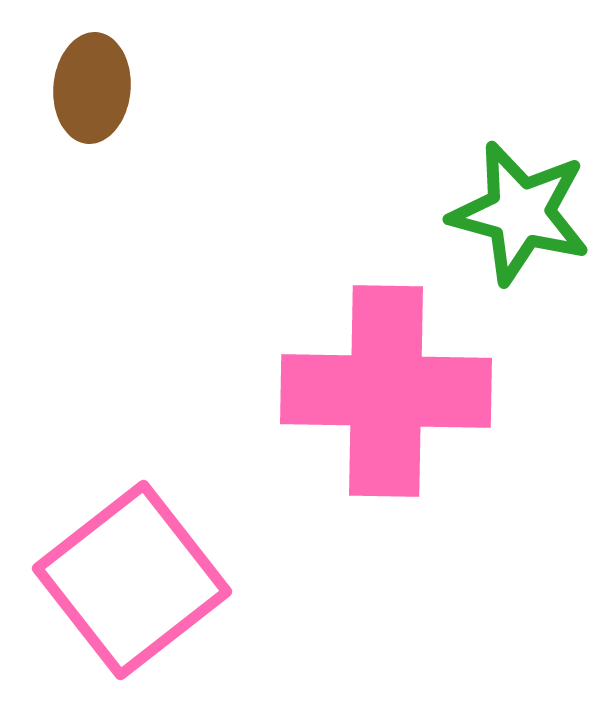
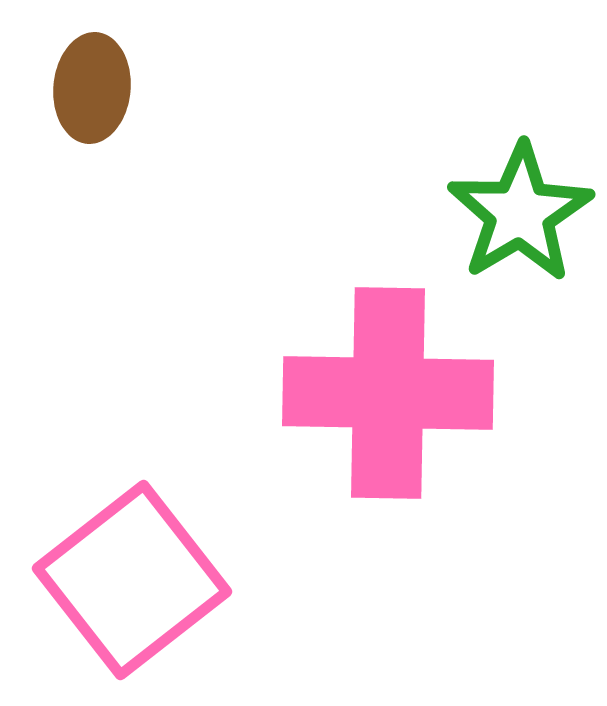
green star: rotated 26 degrees clockwise
pink cross: moved 2 px right, 2 px down
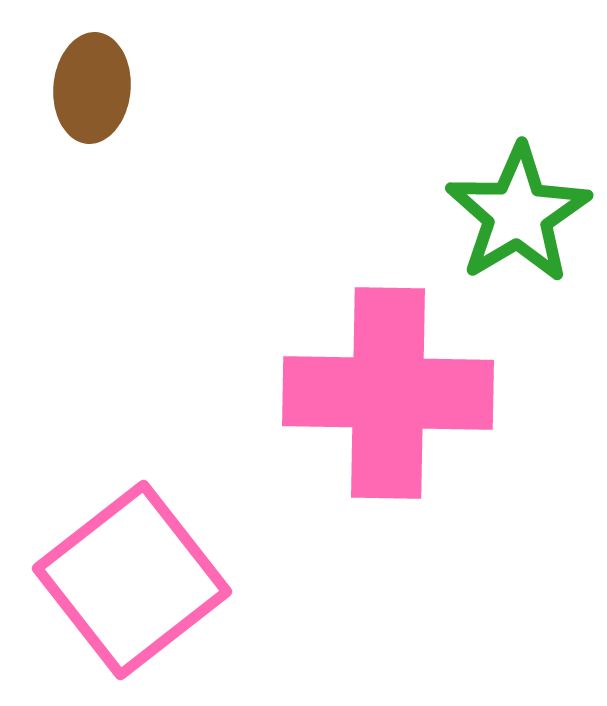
green star: moved 2 px left, 1 px down
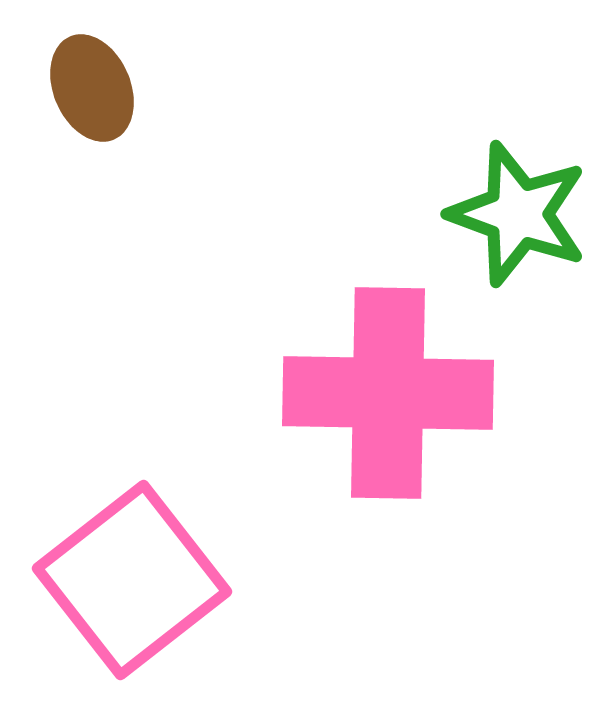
brown ellipse: rotated 28 degrees counterclockwise
green star: rotated 21 degrees counterclockwise
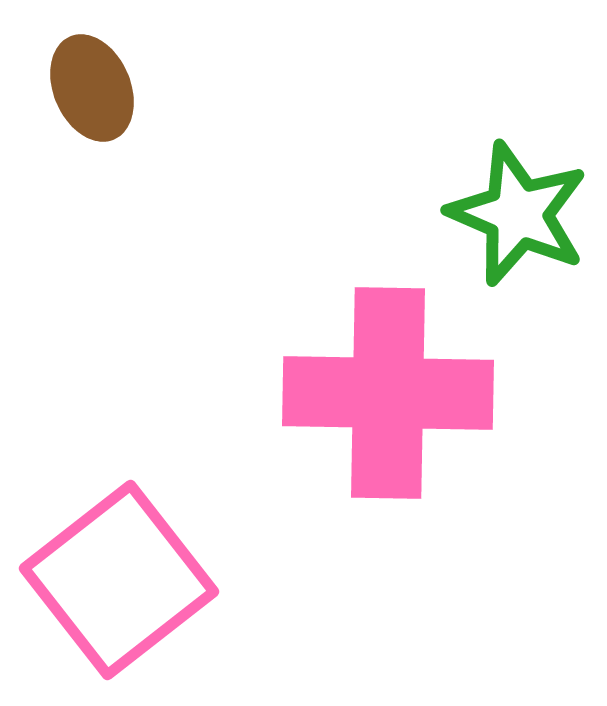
green star: rotated 3 degrees clockwise
pink square: moved 13 px left
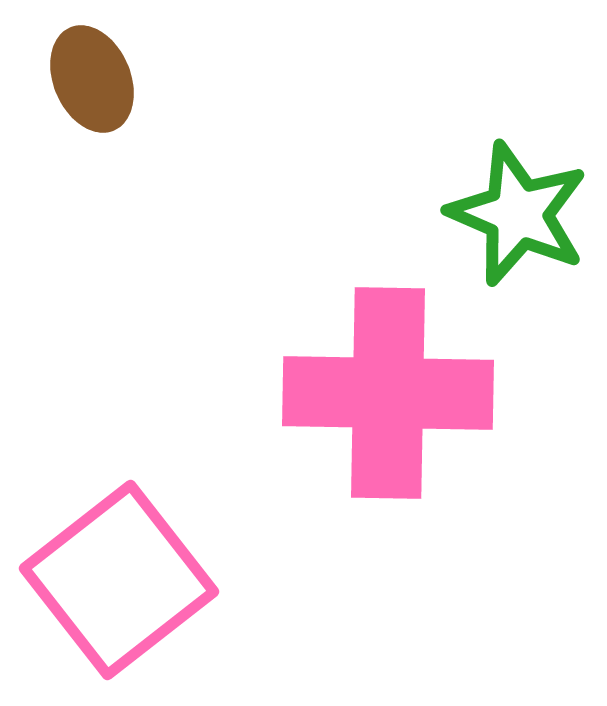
brown ellipse: moved 9 px up
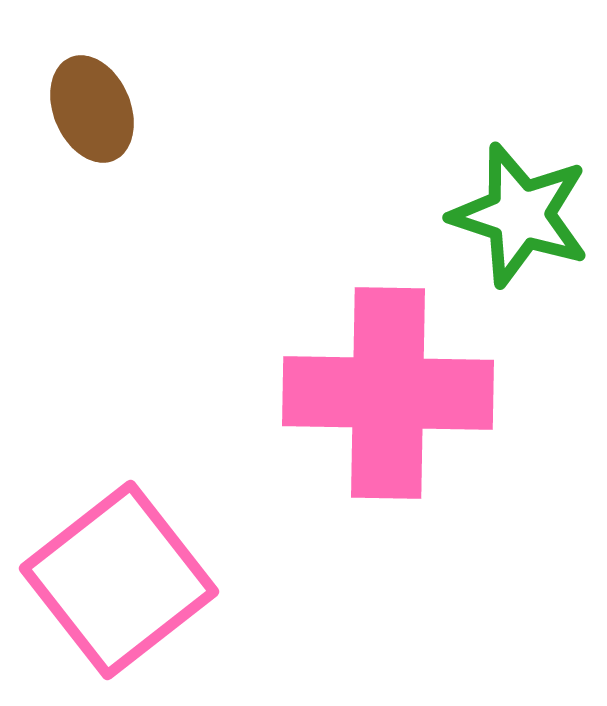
brown ellipse: moved 30 px down
green star: moved 2 px right, 1 px down; rotated 5 degrees counterclockwise
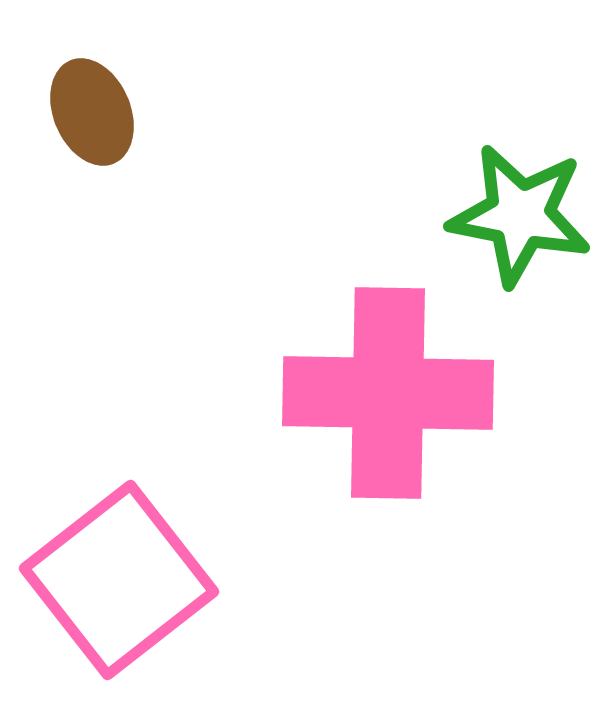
brown ellipse: moved 3 px down
green star: rotated 7 degrees counterclockwise
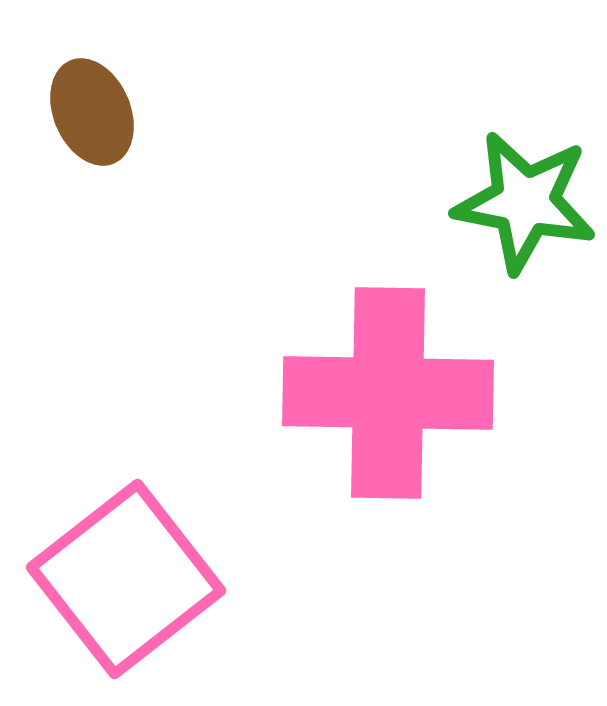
green star: moved 5 px right, 13 px up
pink square: moved 7 px right, 1 px up
